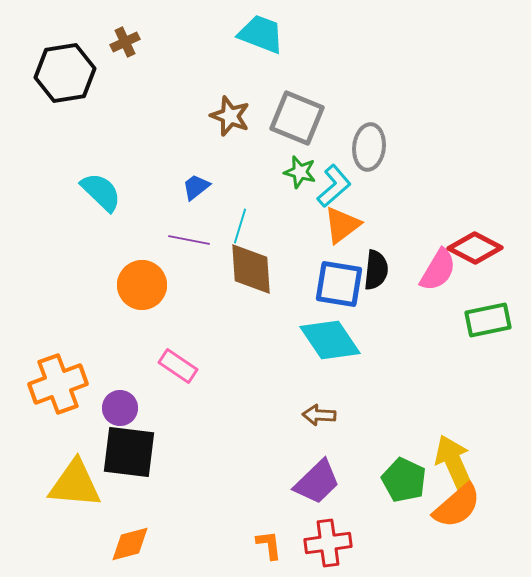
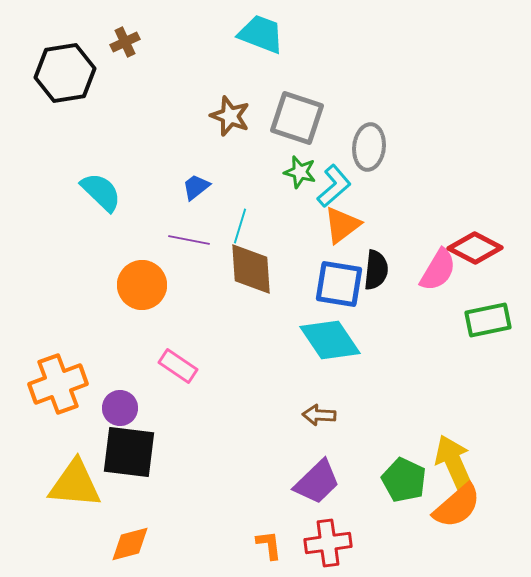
gray square: rotated 4 degrees counterclockwise
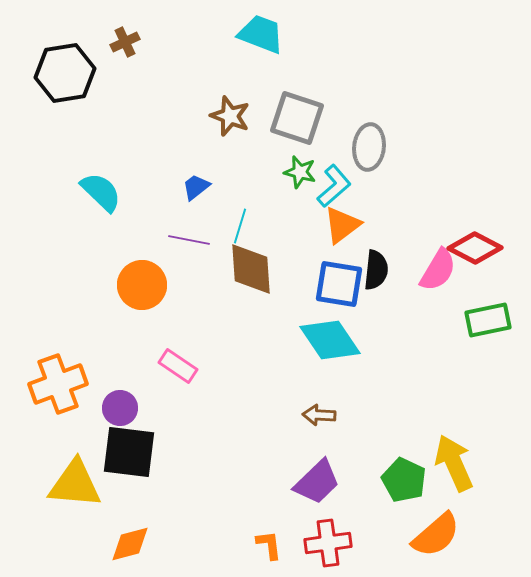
orange semicircle: moved 21 px left, 29 px down
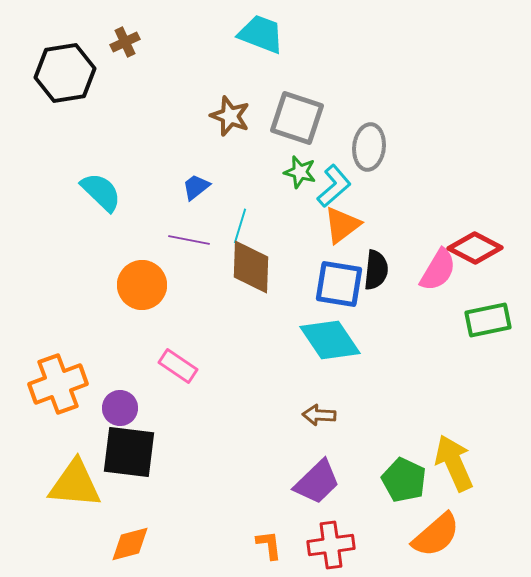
brown diamond: moved 2 px up; rotated 6 degrees clockwise
red cross: moved 3 px right, 2 px down
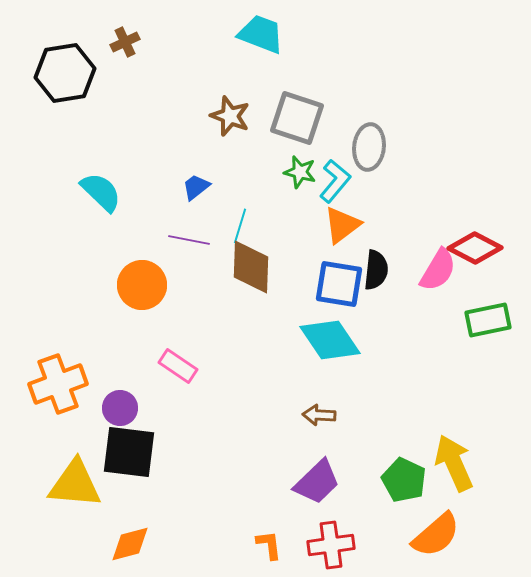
cyan L-shape: moved 1 px right, 5 px up; rotated 9 degrees counterclockwise
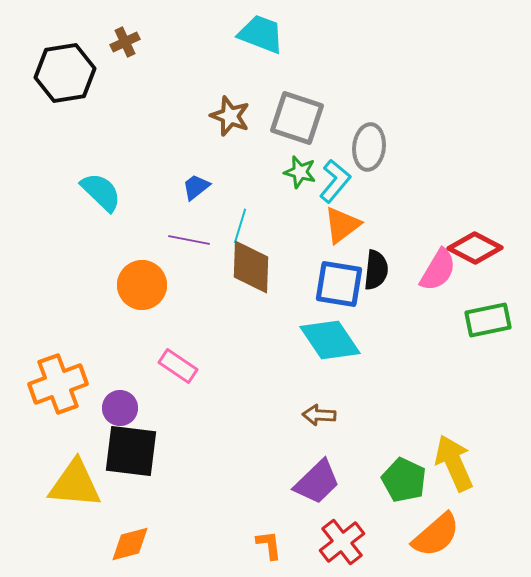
black square: moved 2 px right, 1 px up
red cross: moved 11 px right, 3 px up; rotated 30 degrees counterclockwise
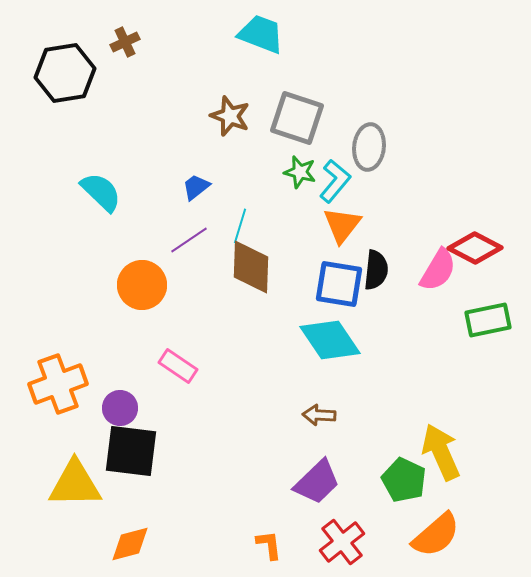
orange triangle: rotated 15 degrees counterclockwise
purple line: rotated 45 degrees counterclockwise
yellow arrow: moved 13 px left, 11 px up
yellow triangle: rotated 6 degrees counterclockwise
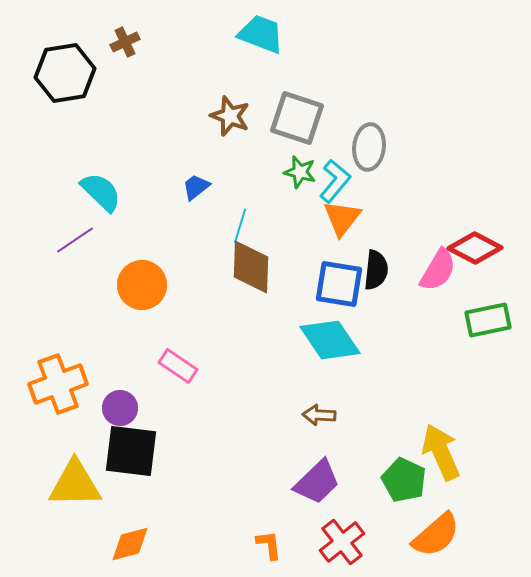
orange triangle: moved 7 px up
purple line: moved 114 px left
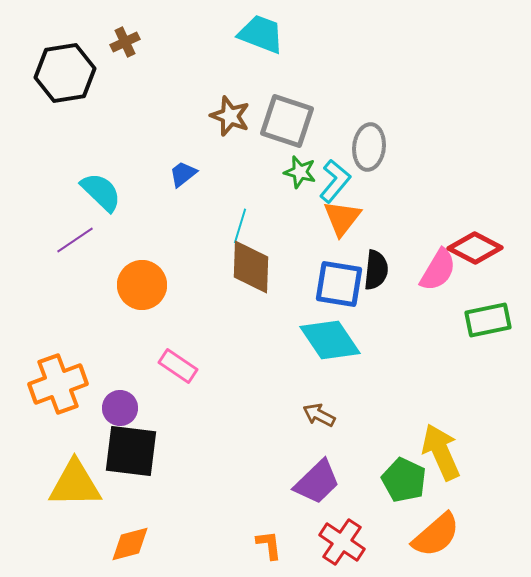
gray square: moved 10 px left, 3 px down
blue trapezoid: moved 13 px left, 13 px up
brown arrow: rotated 24 degrees clockwise
red cross: rotated 18 degrees counterclockwise
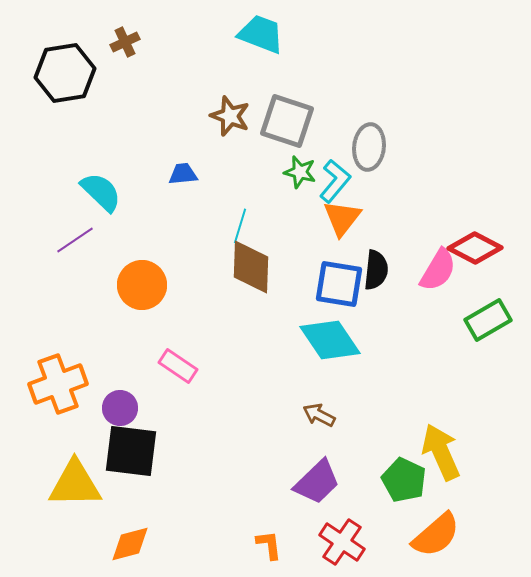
blue trapezoid: rotated 32 degrees clockwise
green rectangle: rotated 18 degrees counterclockwise
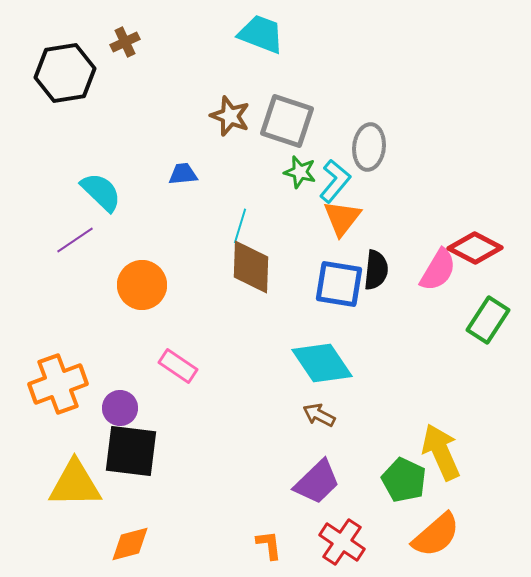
green rectangle: rotated 27 degrees counterclockwise
cyan diamond: moved 8 px left, 23 px down
